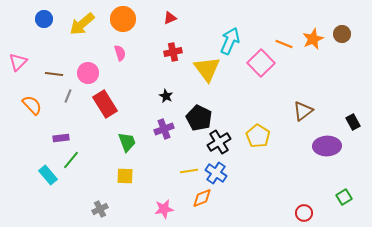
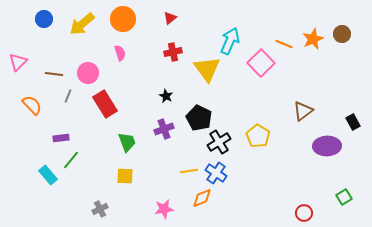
red triangle: rotated 16 degrees counterclockwise
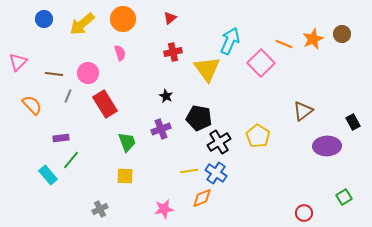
black pentagon: rotated 15 degrees counterclockwise
purple cross: moved 3 px left
